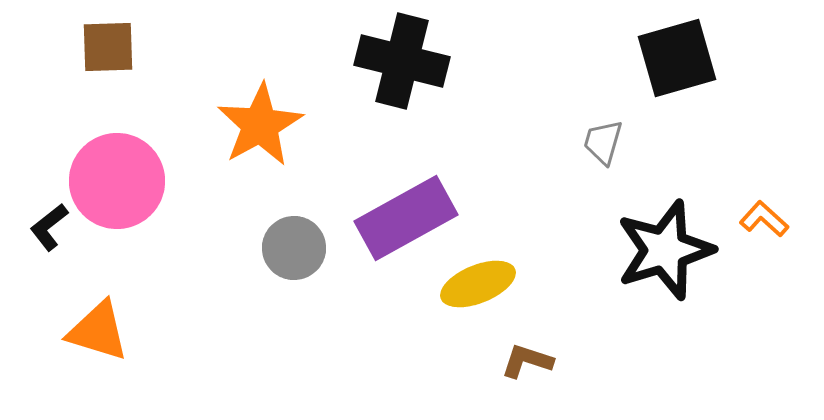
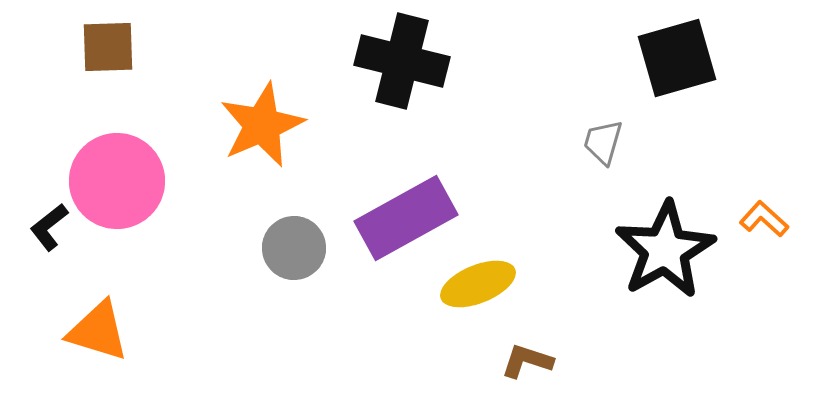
orange star: moved 2 px right; rotated 6 degrees clockwise
black star: rotated 12 degrees counterclockwise
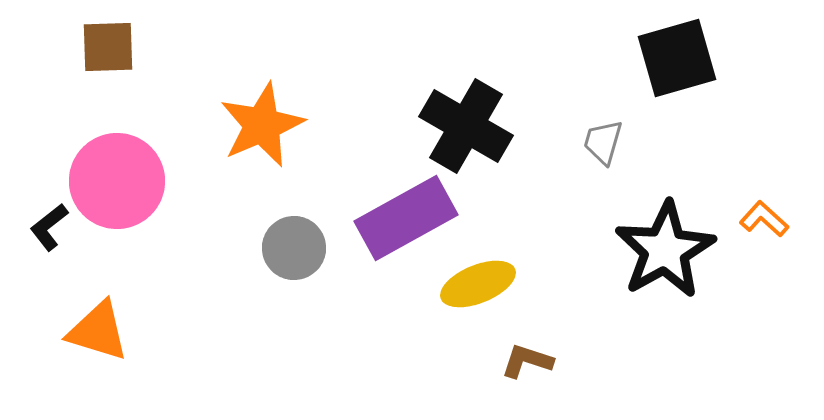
black cross: moved 64 px right, 65 px down; rotated 16 degrees clockwise
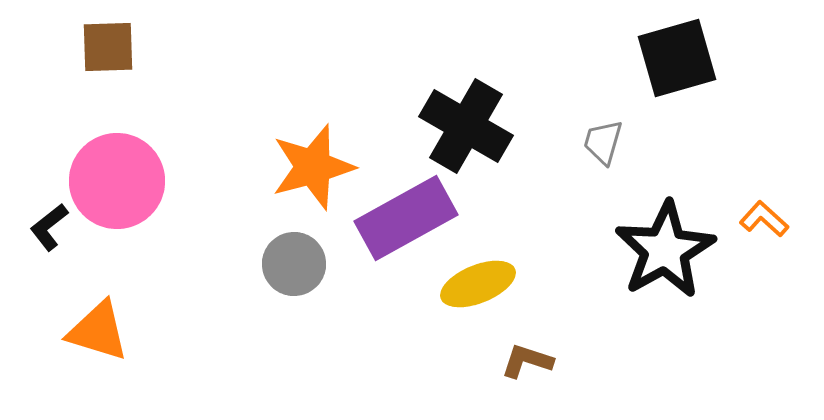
orange star: moved 51 px right, 42 px down; rotated 8 degrees clockwise
gray circle: moved 16 px down
